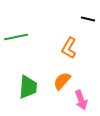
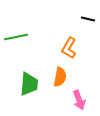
orange semicircle: moved 2 px left, 4 px up; rotated 150 degrees clockwise
green trapezoid: moved 1 px right, 3 px up
pink arrow: moved 2 px left
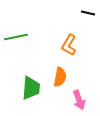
black line: moved 6 px up
orange L-shape: moved 3 px up
green trapezoid: moved 2 px right, 4 px down
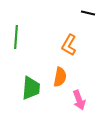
green line: rotated 75 degrees counterclockwise
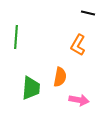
orange L-shape: moved 9 px right
pink arrow: rotated 60 degrees counterclockwise
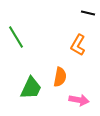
green line: rotated 35 degrees counterclockwise
green trapezoid: rotated 20 degrees clockwise
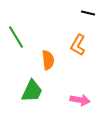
orange semicircle: moved 12 px left, 17 px up; rotated 18 degrees counterclockwise
green trapezoid: moved 1 px right, 3 px down
pink arrow: moved 1 px right
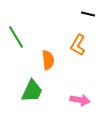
black line: moved 1 px down
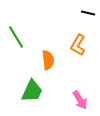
black line: moved 1 px up
pink arrow: rotated 48 degrees clockwise
